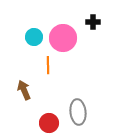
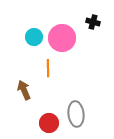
black cross: rotated 16 degrees clockwise
pink circle: moved 1 px left
orange line: moved 3 px down
gray ellipse: moved 2 px left, 2 px down
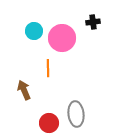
black cross: rotated 24 degrees counterclockwise
cyan circle: moved 6 px up
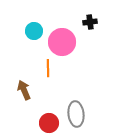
black cross: moved 3 px left
pink circle: moved 4 px down
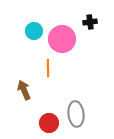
pink circle: moved 3 px up
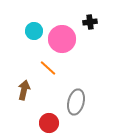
orange line: rotated 48 degrees counterclockwise
brown arrow: rotated 36 degrees clockwise
gray ellipse: moved 12 px up; rotated 20 degrees clockwise
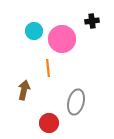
black cross: moved 2 px right, 1 px up
orange line: rotated 42 degrees clockwise
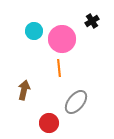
black cross: rotated 24 degrees counterclockwise
orange line: moved 11 px right
gray ellipse: rotated 25 degrees clockwise
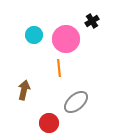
cyan circle: moved 4 px down
pink circle: moved 4 px right
gray ellipse: rotated 10 degrees clockwise
